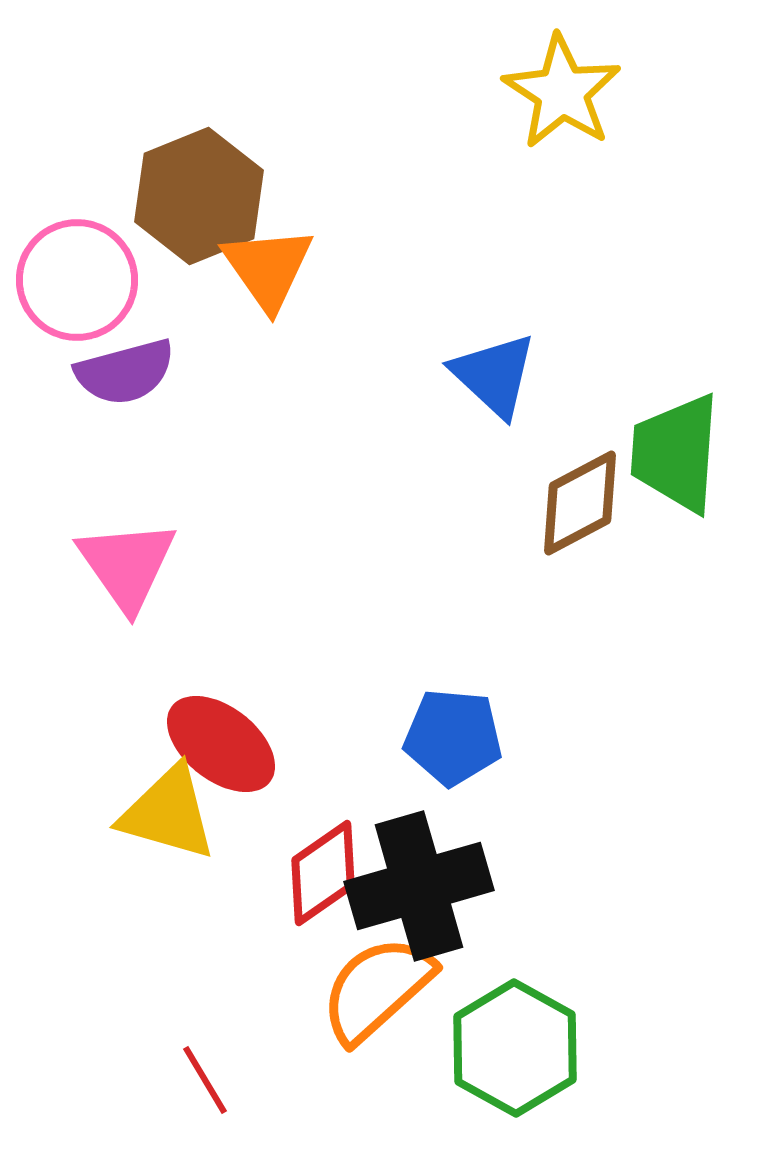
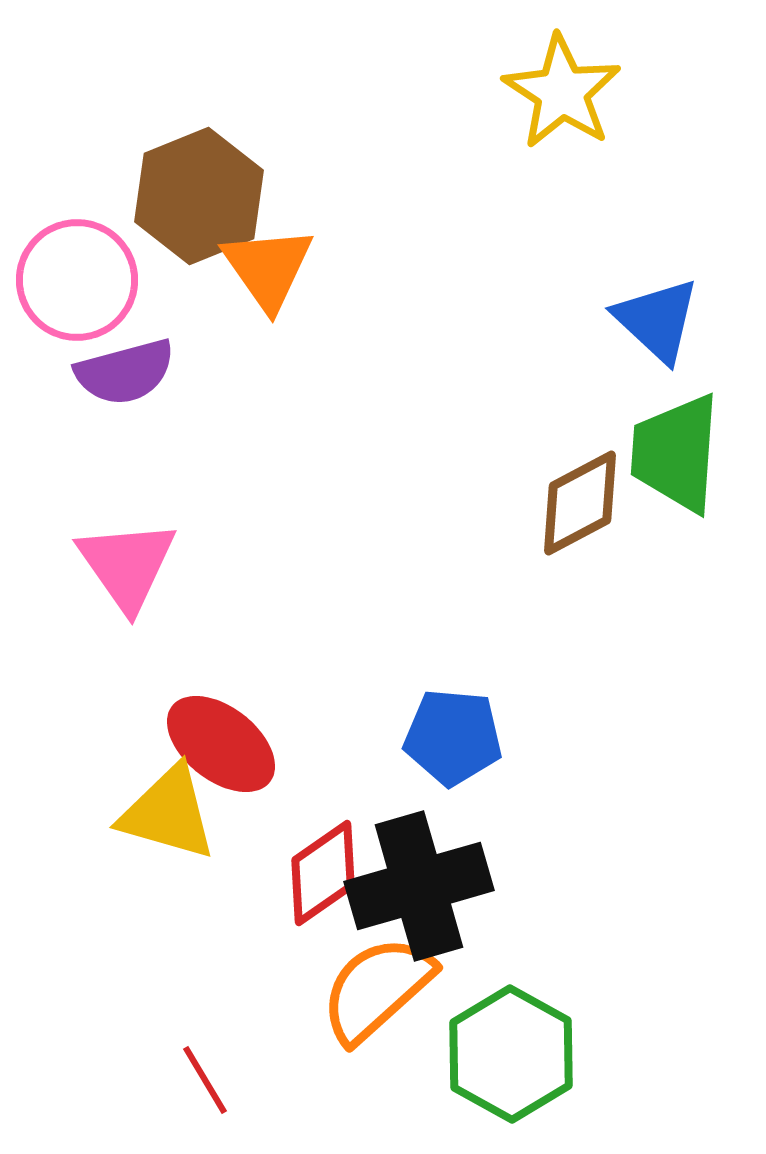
blue triangle: moved 163 px right, 55 px up
green hexagon: moved 4 px left, 6 px down
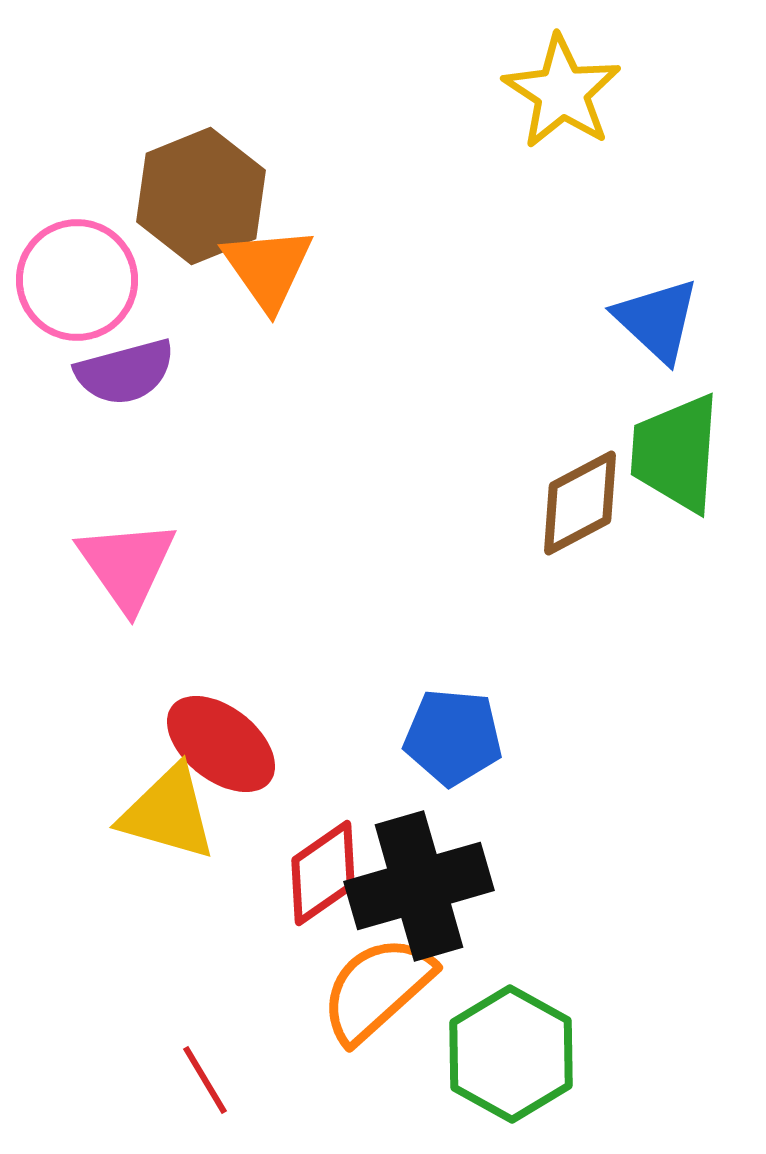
brown hexagon: moved 2 px right
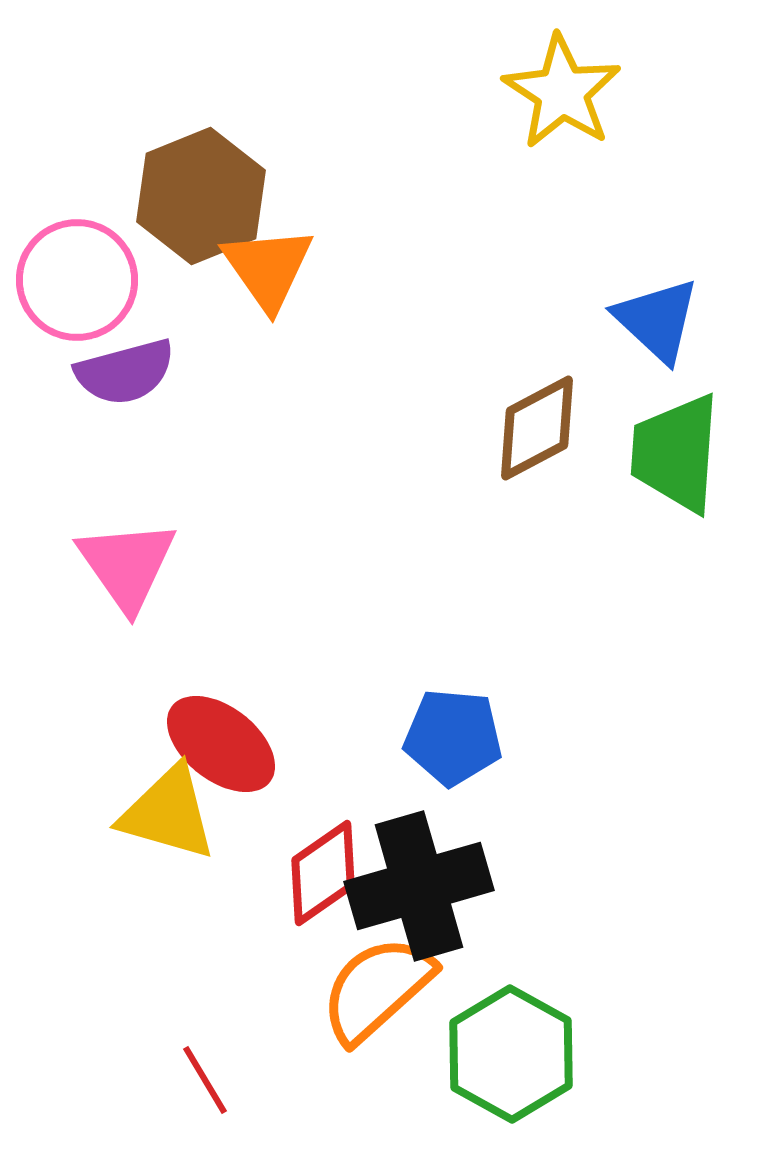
brown diamond: moved 43 px left, 75 px up
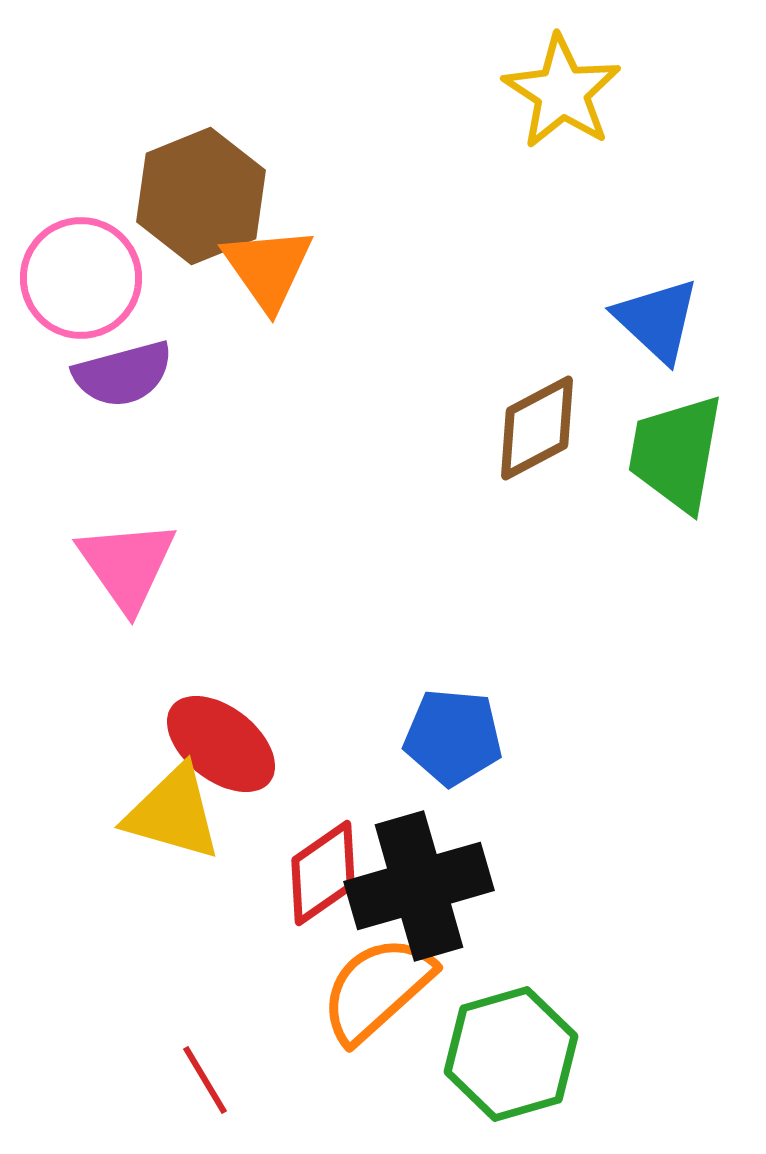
pink circle: moved 4 px right, 2 px up
purple semicircle: moved 2 px left, 2 px down
green trapezoid: rotated 6 degrees clockwise
yellow triangle: moved 5 px right
green hexagon: rotated 15 degrees clockwise
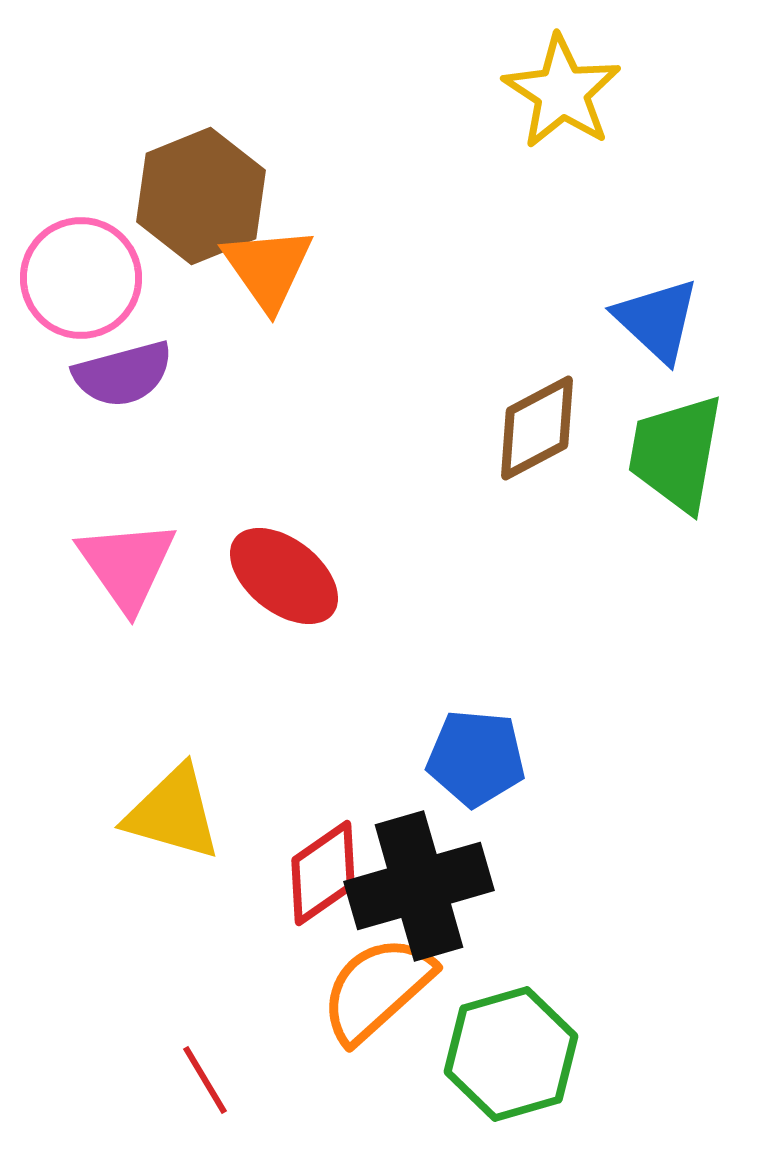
blue pentagon: moved 23 px right, 21 px down
red ellipse: moved 63 px right, 168 px up
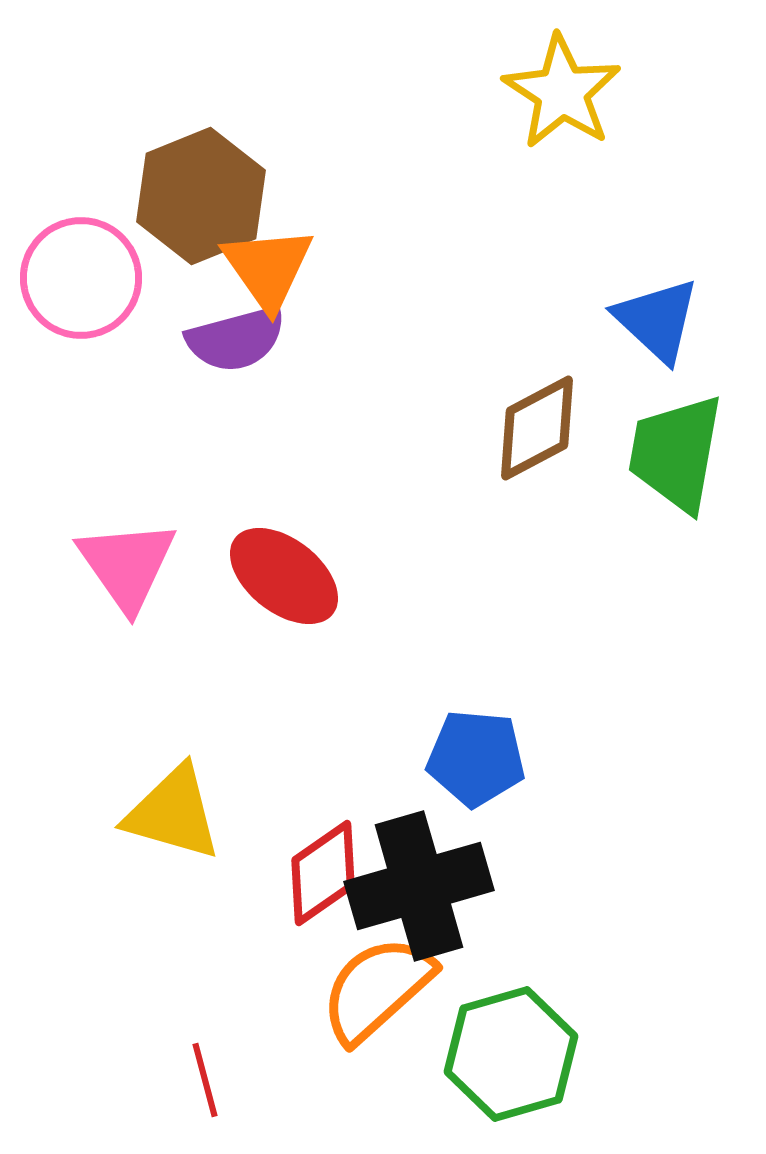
purple semicircle: moved 113 px right, 35 px up
red line: rotated 16 degrees clockwise
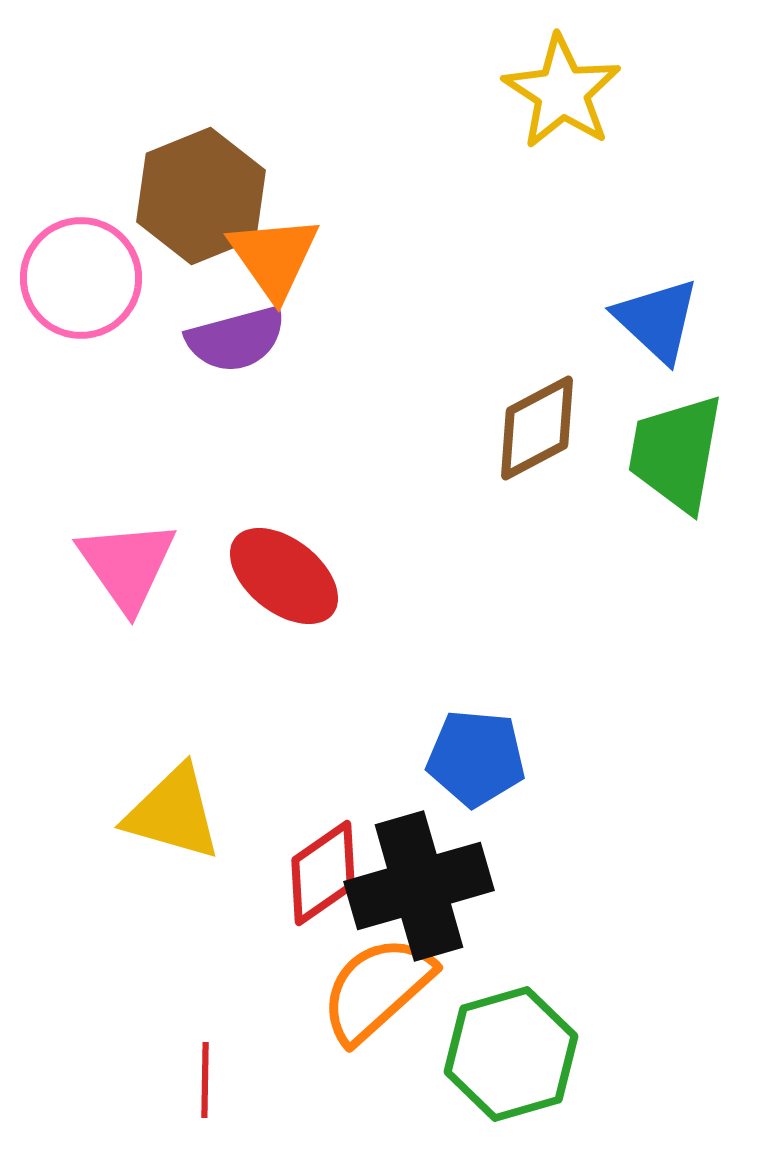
orange triangle: moved 6 px right, 11 px up
red line: rotated 16 degrees clockwise
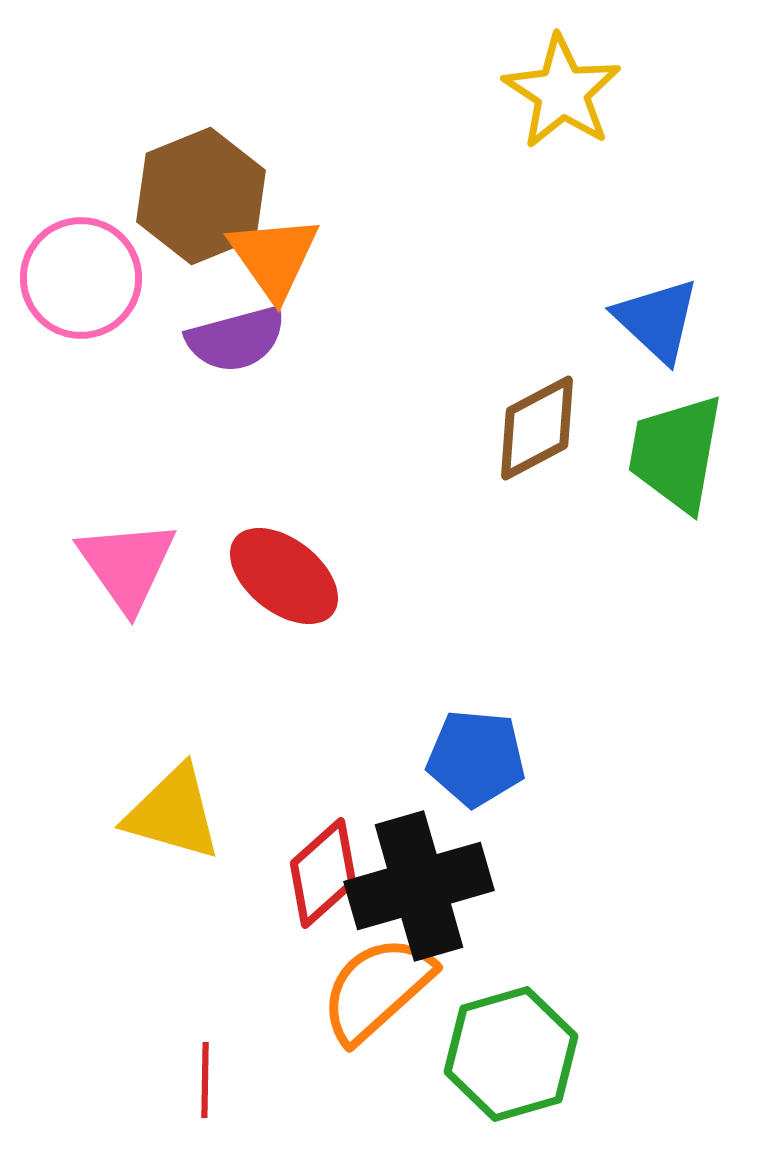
red diamond: rotated 7 degrees counterclockwise
